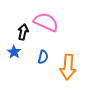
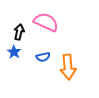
black arrow: moved 4 px left
blue semicircle: rotated 64 degrees clockwise
orange arrow: rotated 10 degrees counterclockwise
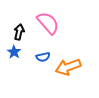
pink semicircle: moved 2 px right, 1 px down; rotated 25 degrees clockwise
orange arrow: rotated 75 degrees clockwise
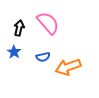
black arrow: moved 4 px up
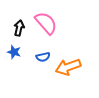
pink semicircle: moved 2 px left
blue star: rotated 16 degrees counterclockwise
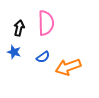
pink semicircle: rotated 40 degrees clockwise
blue semicircle: rotated 24 degrees counterclockwise
